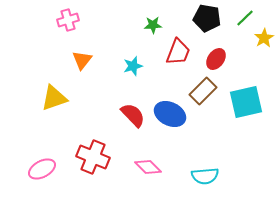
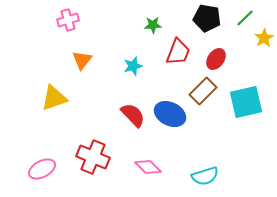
cyan semicircle: rotated 12 degrees counterclockwise
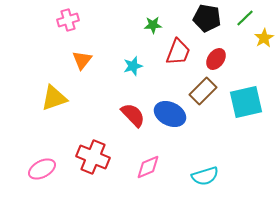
pink diamond: rotated 68 degrees counterclockwise
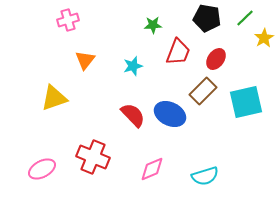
orange triangle: moved 3 px right
pink diamond: moved 4 px right, 2 px down
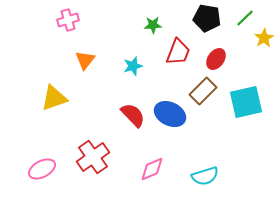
red cross: rotated 32 degrees clockwise
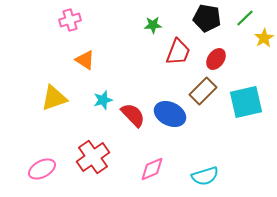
pink cross: moved 2 px right
orange triangle: rotated 35 degrees counterclockwise
cyan star: moved 30 px left, 34 px down
